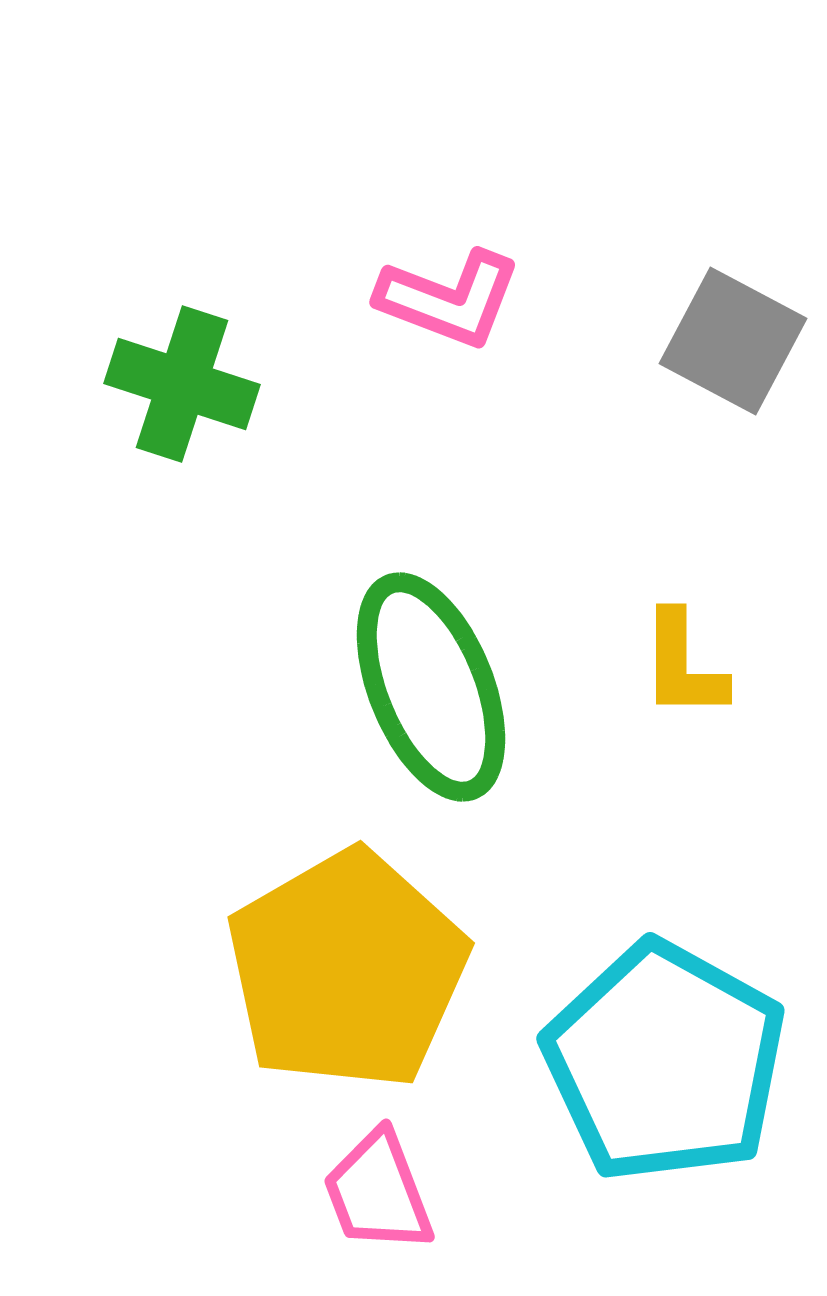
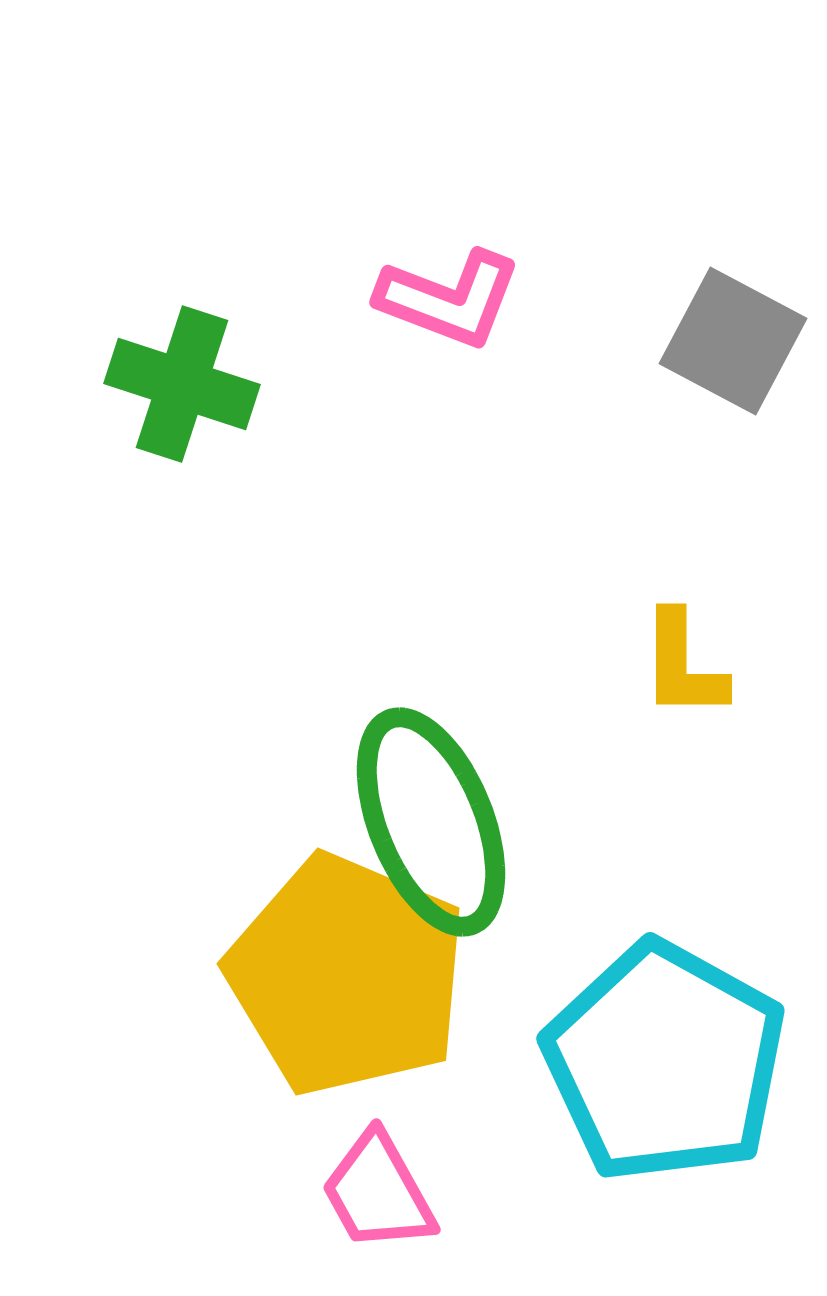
green ellipse: moved 135 px down
yellow pentagon: moved 5 px down; rotated 19 degrees counterclockwise
pink trapezoid: rotated 8 degrees counterclockwise
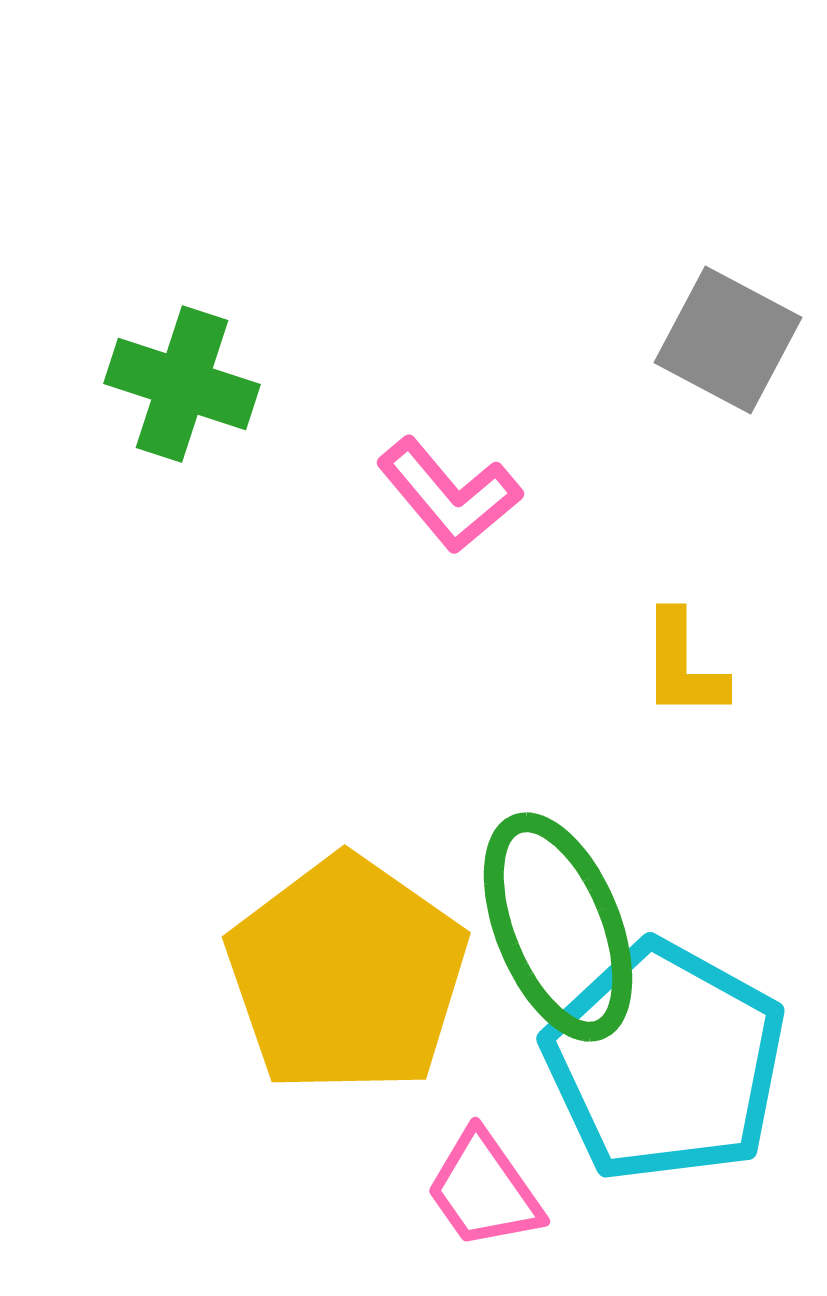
pink L-shape: moved 196 px down; rotated 29 degrees clockwise
gray square: moved 5 px left, 1 px up
green ellipse: moved 127 px right, 105 px down
yellow pentagon: rotated 12 degrees clockwise
pink trapezoid: moved 106 px right, 2 px up; rotated 6 degrees counterclockwise
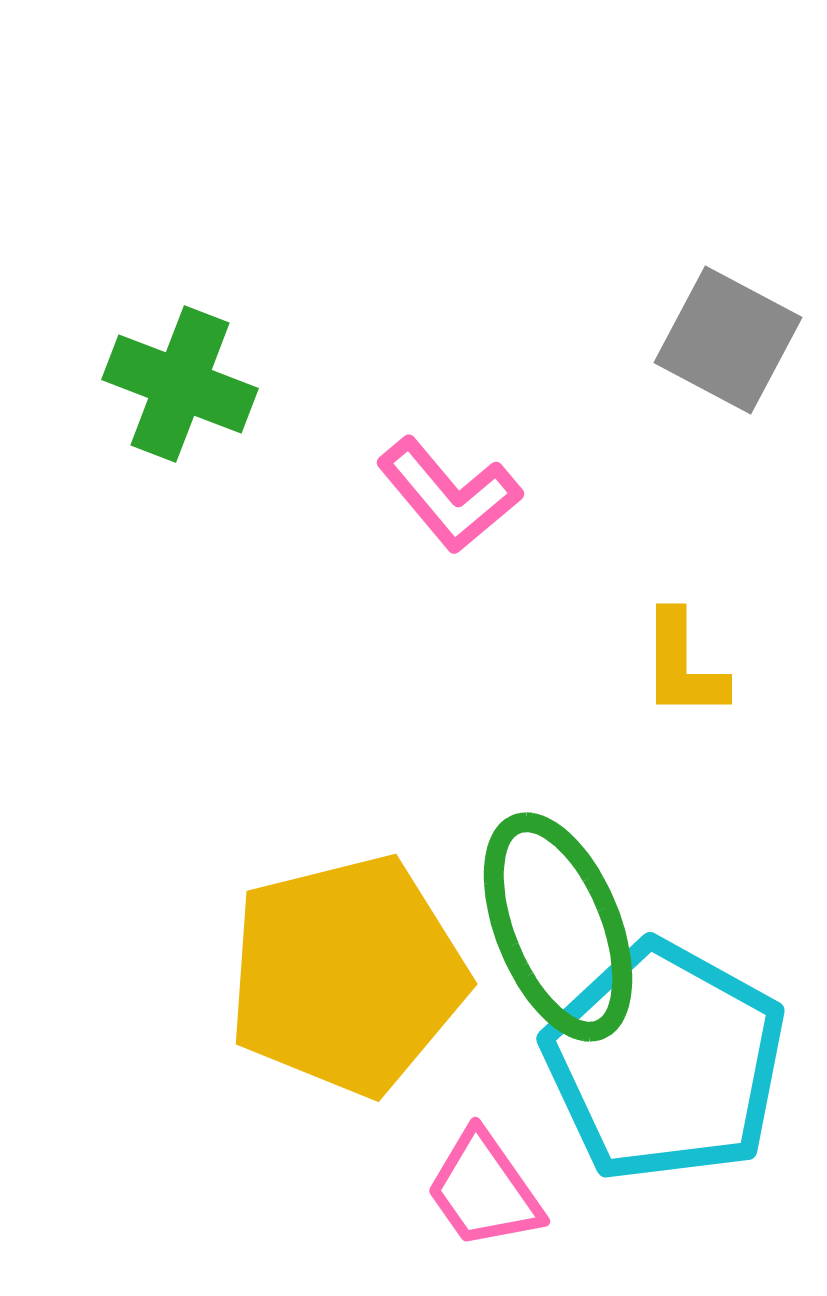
green cross: moved 2 px left; rotated 3 degrees clockwise
yellow pentagon: rotated 23 degrees clockwise
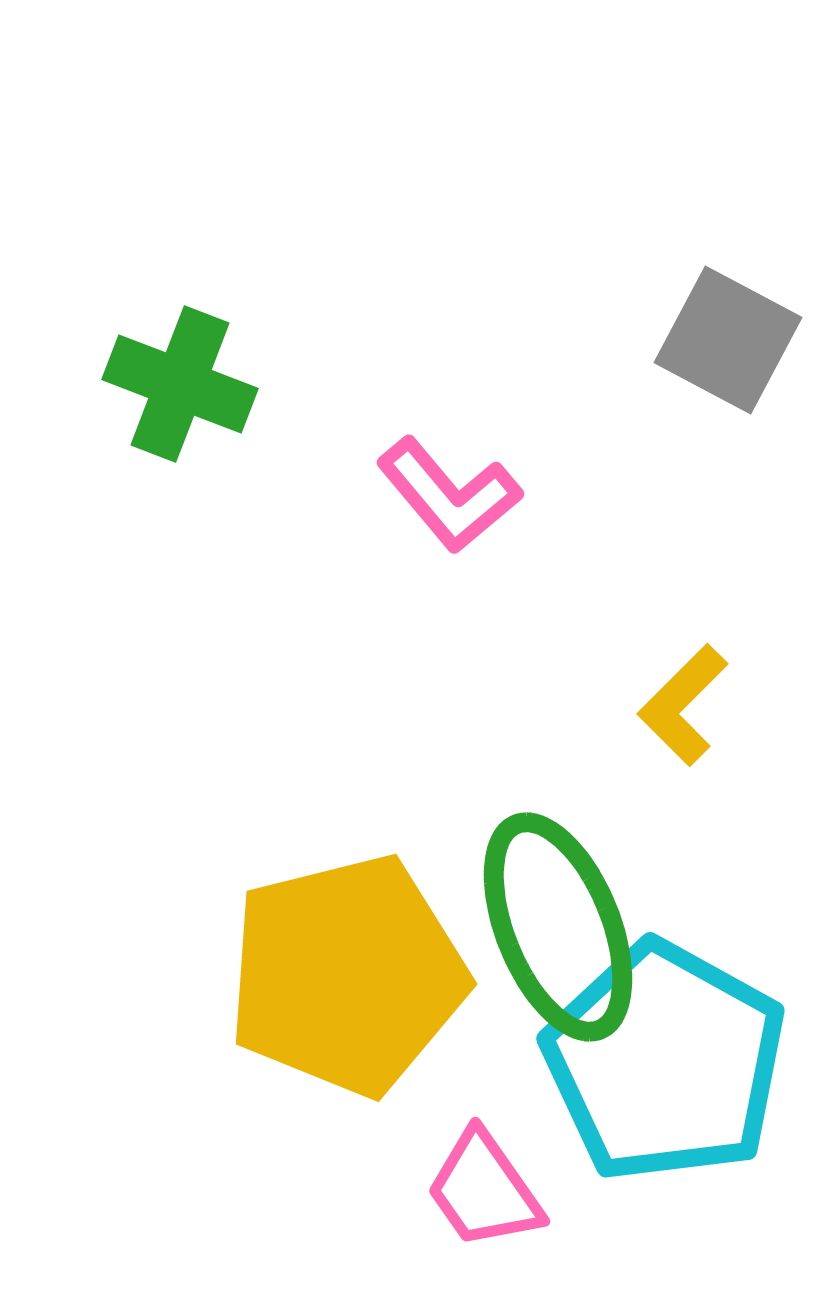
yellow L-shape: moved 40 px down; rotated 45 degrees clockwise
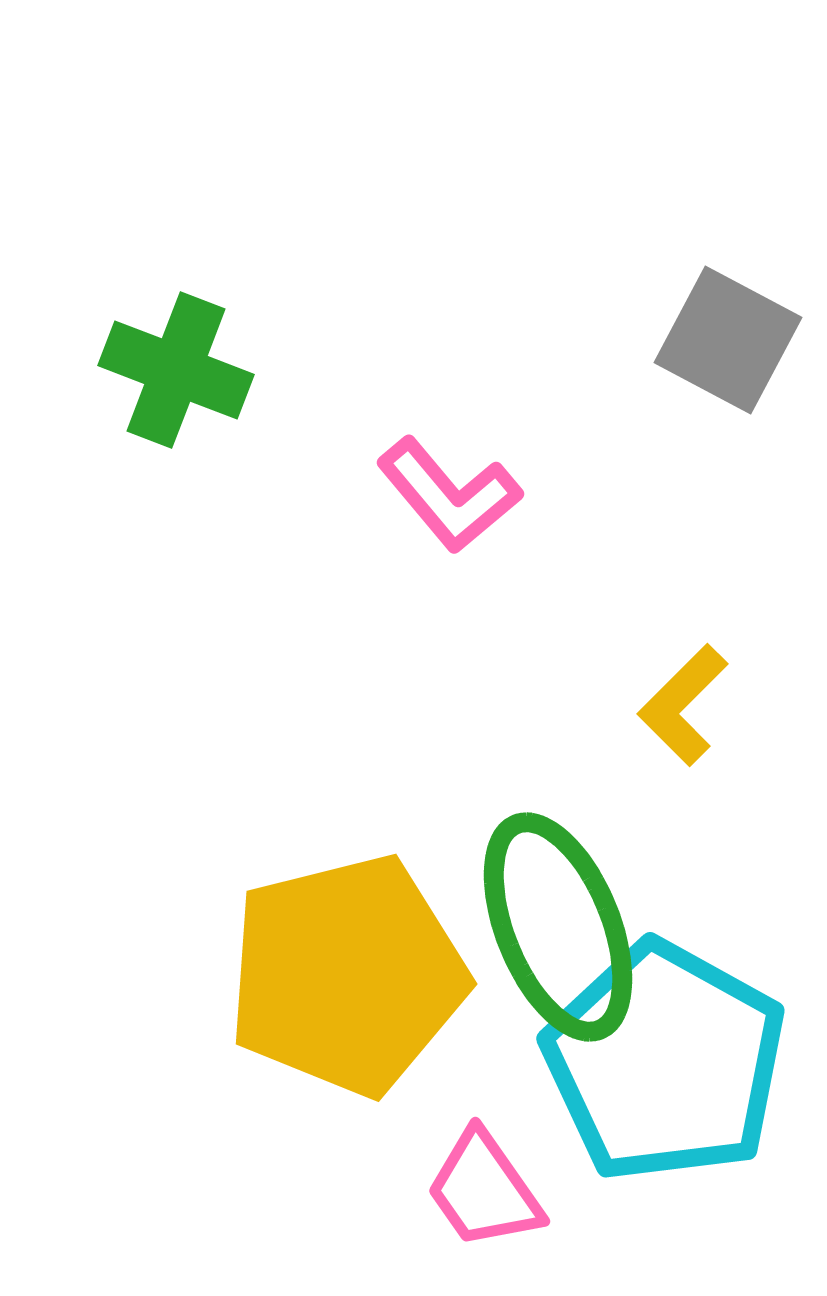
green cross: moved 4 px left, 14 px up
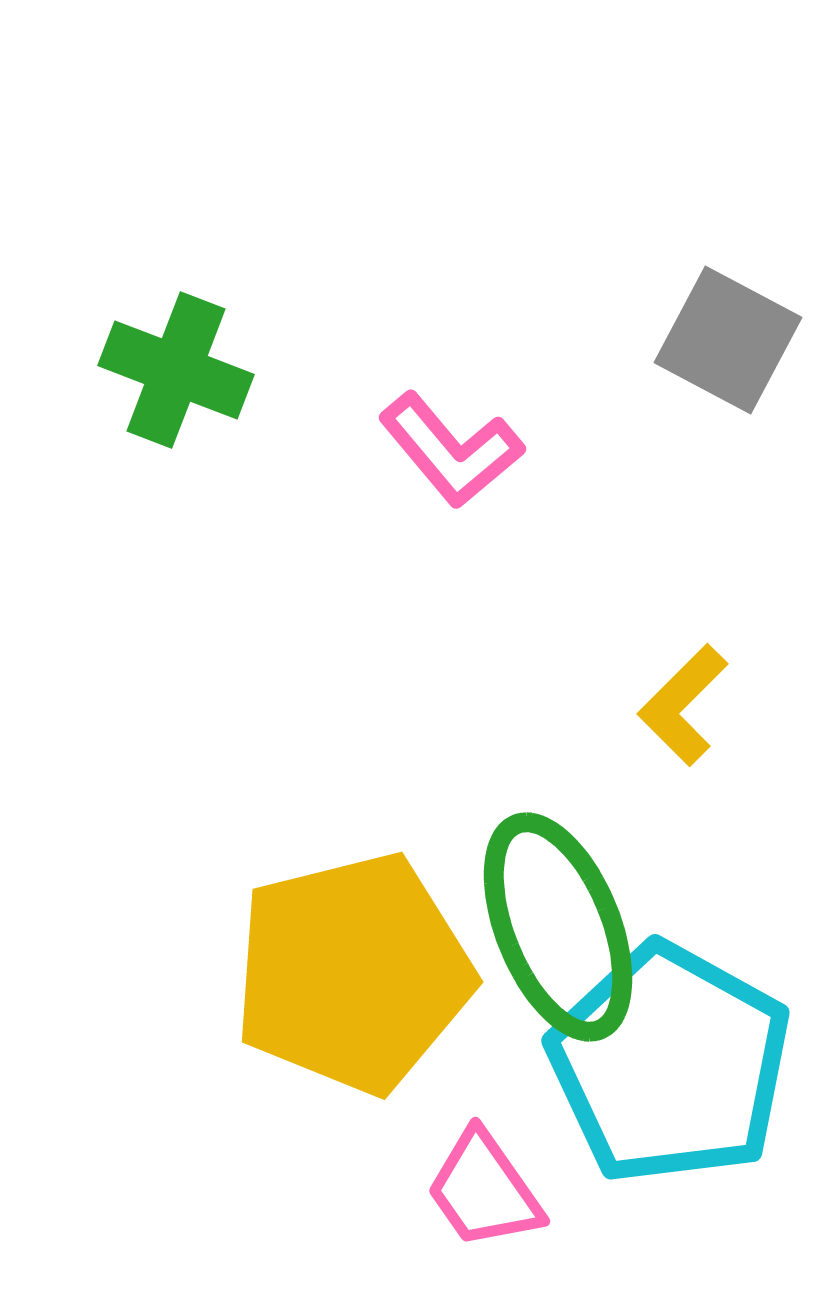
pink L-shape: moved 2 px right, 45 px up
yellow pentagon: moved 6 px right, 2 px up
cyan pentagon: moved 5 px right, 2 px down
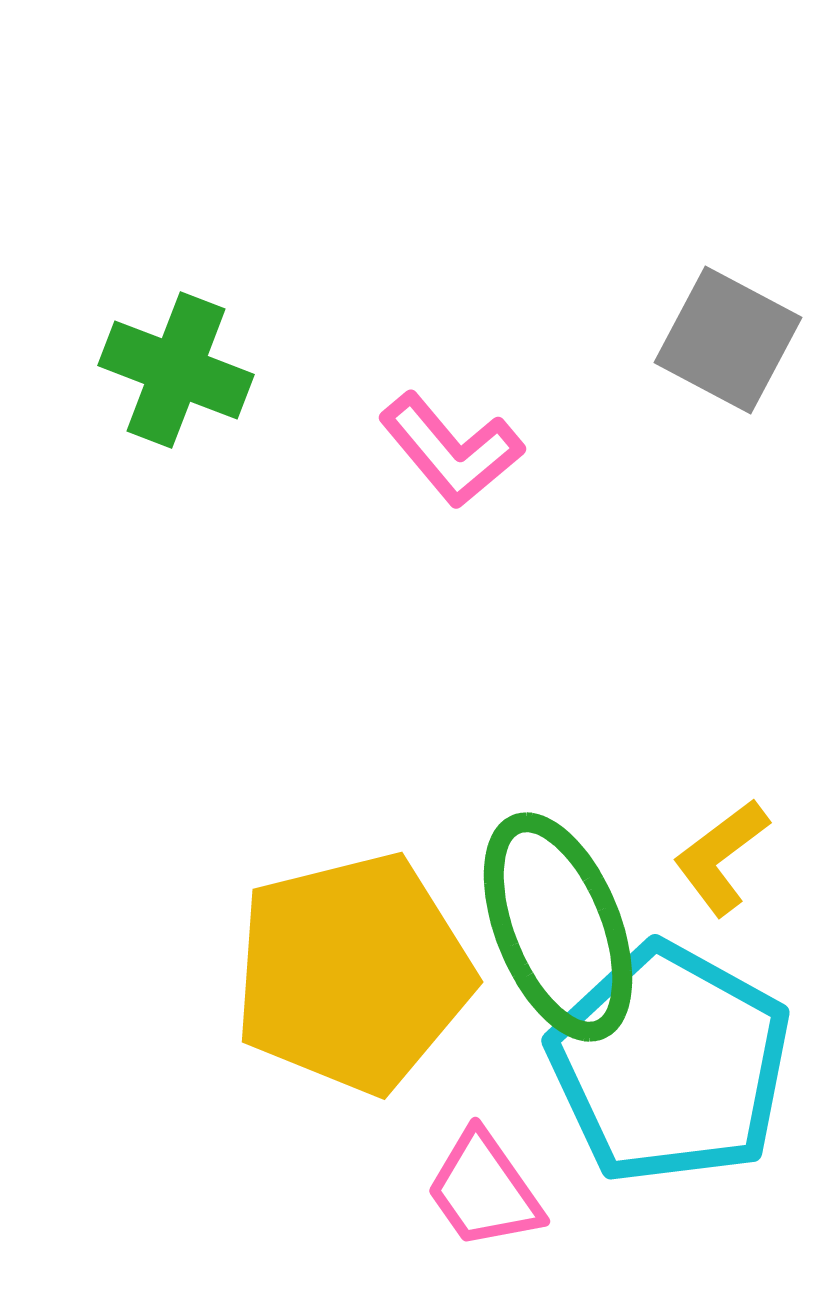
yellow L-shape: moved 38 px right, 152 px down; rotated 8 degrees clockwise
